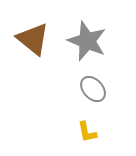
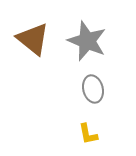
gray ellipse: rotated 28 degrees clockwise
yellow L-shape: moved 1 px right, 2 px down
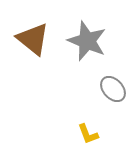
gray ellipse: moved 20 px right; rotated 28 degrees counterclockwise
yellow L-shape: rotated 10 degrees counterclockwise
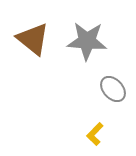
gray star: rotated 18 degrees counterclockwise
yellow L-shape: moved 7 px right; rotated 65 degrees clockwise
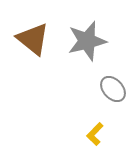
gray star: rotated 18 degrees counterclockwise
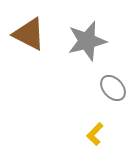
brown triangle: moved 4 px left, 5 px up; rotated 12 degrees counterclockwise
gray ellipse: moved 1 px up
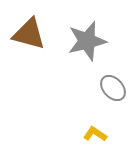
brown triangle: rotated 12 degrees counterclockwise
yellow L-shape: rotated 80 degrees clockwise
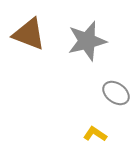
brown triangle: rotated 6 degrees clockwise
gray ellipse: moved 3 px right, 5 px down; rotated 12 degrees counterclockwise
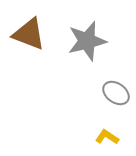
yellow L-shape: moved 12 px right, 3 px down
